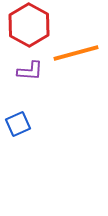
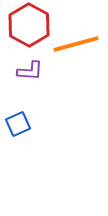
orange line: moved 9 px up
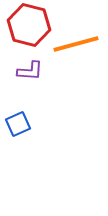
red hexagon: rotated 15 degrees counterclockwise
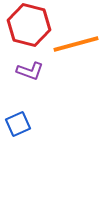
purple L-shape: rotated 16 degrees clockwise
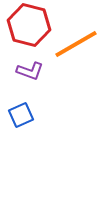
orange line: rotated 15 degrees counterclockwise
blue square: moved 3 px right, 9 px up
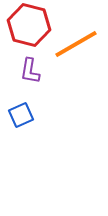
purple L-shape: rotated 80 degrees clockwise
